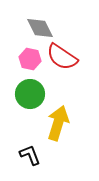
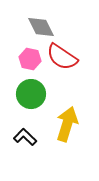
gray diamond: moved 1 px right, 1 px up
green circle: moved 1 px right
yellow arrow: moved 9 px right, 1 px down
black L-shape: moved 5 px left, 18 px up; rotated 25 degrees counterclockwise
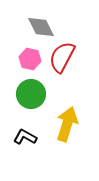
red semicircle: rotated 84 degrees clockwise
black L-shape: rotated 15 degrees counterclockwise
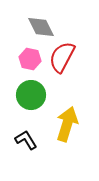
green circle: moved 1 px down
black L-shape: moved 1 px right, 3 px down; rotated 30 degrees clockwise
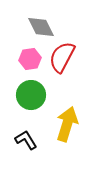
pink hexagon: rotated 20 degrees counterclockwise
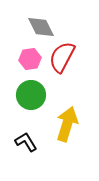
black L-shape: moved 2 px down
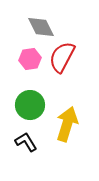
green circle: moved 1 px left, 10 px down
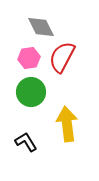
pink hexagon: moved 1 px left, 1 px up
green circle: moved 1 px right, 13 px up
yellow arrow: rotated 24 degrees counterclockwise
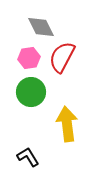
black L-shape: moved 2 px right, 15 px down
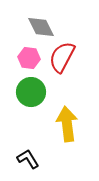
pink hexagon: rotated 15 degrees clockwise
black L-shape: moved 2 px down
